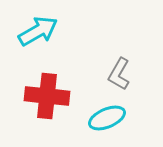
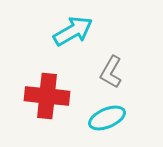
cyan arrow: moved 35 px right
gray L-shape: moved 8 px left, 2 px up
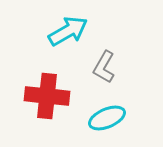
cyan arrow: moved 5 px left
gray L-shape: moved 7 px left, 5 px up
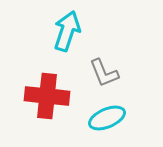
cyan arrow: moved 1 px left; rotated 42 degrees counterclockwise
gray L-shape: moved 6 px down; rotated 52 degrees counterclockwise
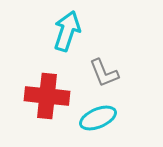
cyan ellipse: moved 9 px left
